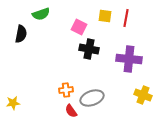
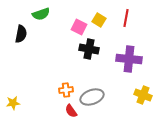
yellow square: moved 6 px left, 4 px down; rotated 24 degrees clockwise
gray ellipse: moved 1 px up
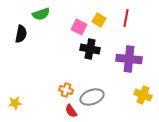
black cross: moved 1 px right
orange cross: rotated 24 degrees clockwise
yellow star: moved 2 px right
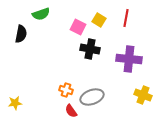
pink square: moved 1 px left
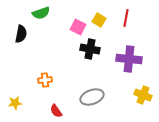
green semicircle: moved 1 px up
orange cross: moved 21 px left, 10 px up; rotated 24 degrees counterclockwise
red semicircle: moved 15 px left
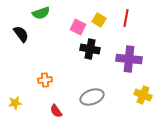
black semicircle: rotated 48 degrees counterclockwise
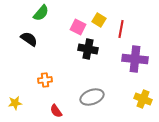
green semicircle: rotated 30 degrees counterclockwise
red line: moved 5 px left, 11 px down
black semicircle: moved 8 px right, 5 px down; rotated 18 degrees counterclockwise
black cross: moved 2 px left
purple cross: moved 6 px right
yellow cross: moved 4 px down
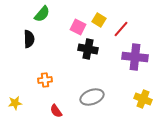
green semicircle: moved 1 px right, 1 px down
red line: rotated 30 degrees clockwise
black semicircle: rotated 54 degrees clockwise
purple cross: moved 2 px up
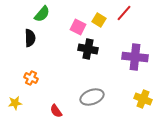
red line: moved 3 px right, 16 px up
black semicircle: moved 1 px right, 1 px up
orange cross: moved 14 px left, 2 px up; rotated 32 degrees clockwise
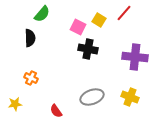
yellow cross: moved 13 px left, 2 px up
yellow star: moved 1 px down
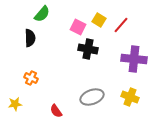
red line: moved 3 px left, 12 px down
purple cross: moved 1 px left, 2 px down
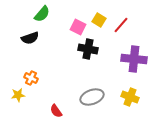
black semicircle: rotated 72 degrees clockwise
yellow star: moved 3 px right, 9 px up
